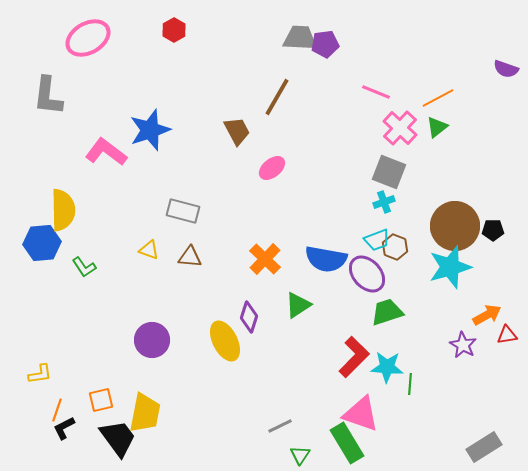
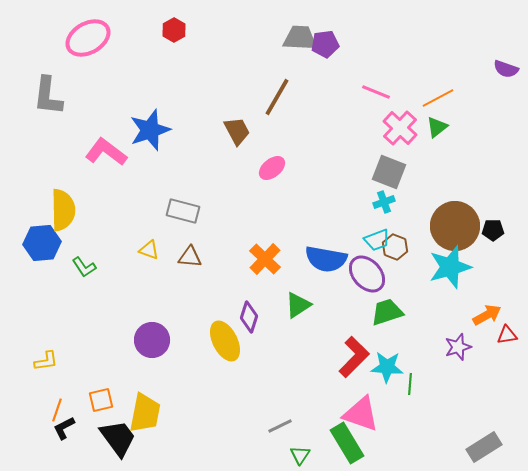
purple star at (463, 345): moved 5 px left, 2 px down; rotated 24 degrees clockwise
yellow L-shape at (40, 374): moved 6 px right, 13 px up
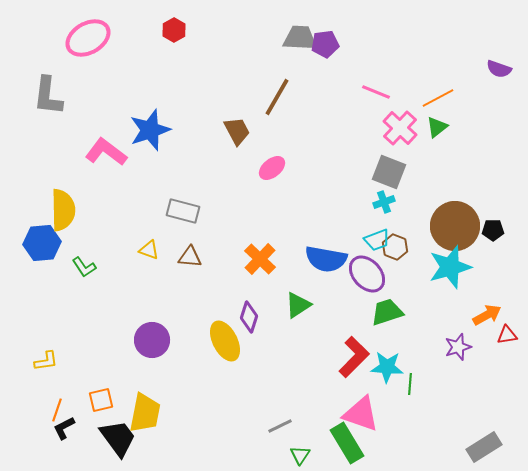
purple semicircle at (506, 69): moved 7 px left
orange cross at (265, 259): moved 5 px left
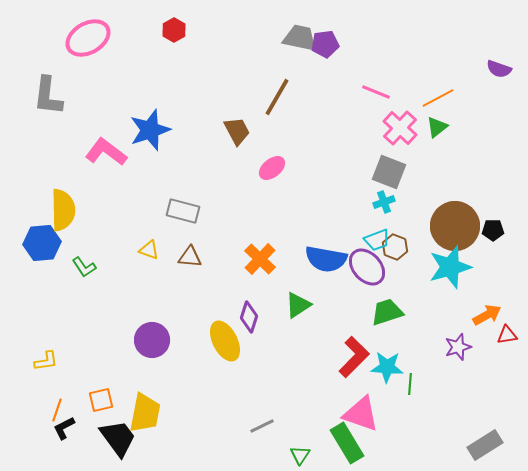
gray trapezoid at (300, 38): rotated 9 degrees clockwise
purple ellipse at (367, 274): moved 7 px up
gray line at (280, 426): moved 18 px left
gray rectangle at (484, 447): moved 1 px right, 2 px up
